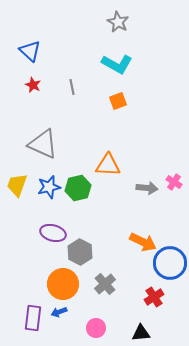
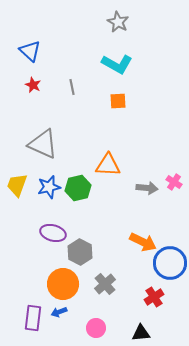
orange square: rotated 18 degrees clockwise
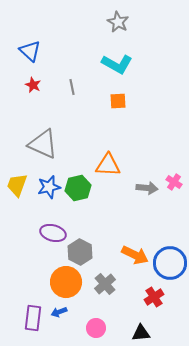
orange arrow: moved 8 px left, 13 px down
orange circle: moved 3 px right, 2 px up
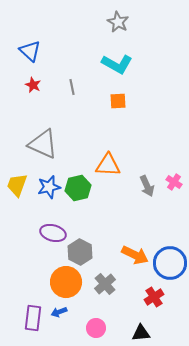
gray arrow: moved 2 px up; rotated 60 degrees clockwise
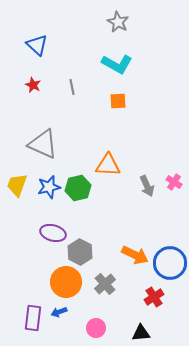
blue triangle: moved 7 px right, 6 px up
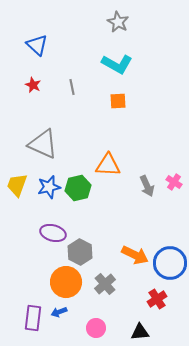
red cross: moved 3 px right, 2 px down
black triangle: moved 1 px left, 1 px up
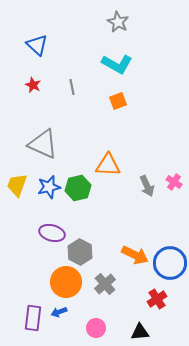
orange square: rotated 18 degrees counterclockwise
purple ellipse: moved 1 px left
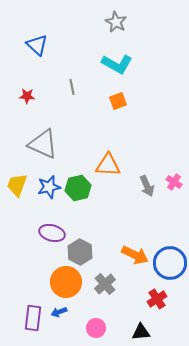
gray star: moved 2 px left
red star: moved 6 px left, 11 px down; rotated 21 degrees counterclockwise
black triangle: moved 1 px right
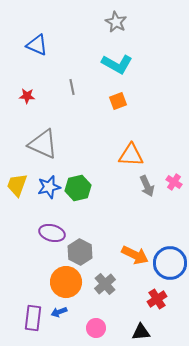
blue triangle: rotated 20 degrees counterclockwise
orange triangle: moved 23 px right, 10 px up
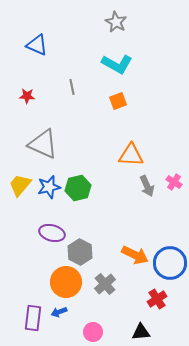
yellow trapezoid: moved 3 px right; rotated 20 degrees clockwise
pink circle: moved 3 px left, 4 px down
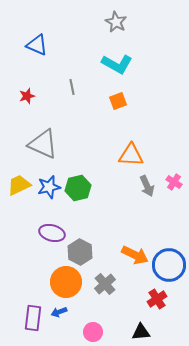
red star: rotated 21 degrees counterclockwise
yellow trapezoid: moved 1 px left; rotated 25 degrees clockwise
blue circle: moved 1 px left, 2 px down
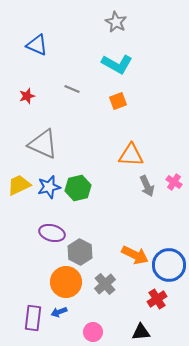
gray line: moved 2 px down; rotated 56 degrees counterclockwise
